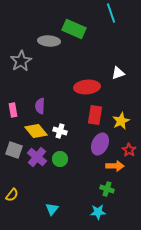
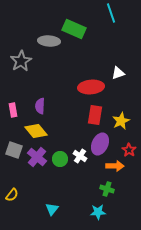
red ellipse: moved 4 px right
white cross: moved 20 px right, 25 px down; rotated 16 degrees clockwise
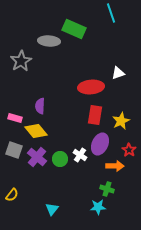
pink rectangle: moved 2 px right, 8 px down; rotated 64 degrees counterclockwise
white cross: moved 1 px up
cyan star: moved 5 px up
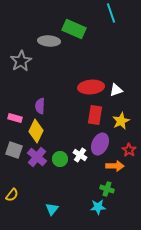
white triangle: moved 2 px left, 17 px down
yellow diamond: rotated 65 degrees clockwise
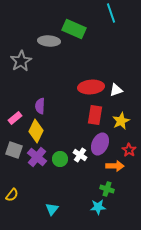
pink rectangle: rotated 56 degrees counterclockwise
